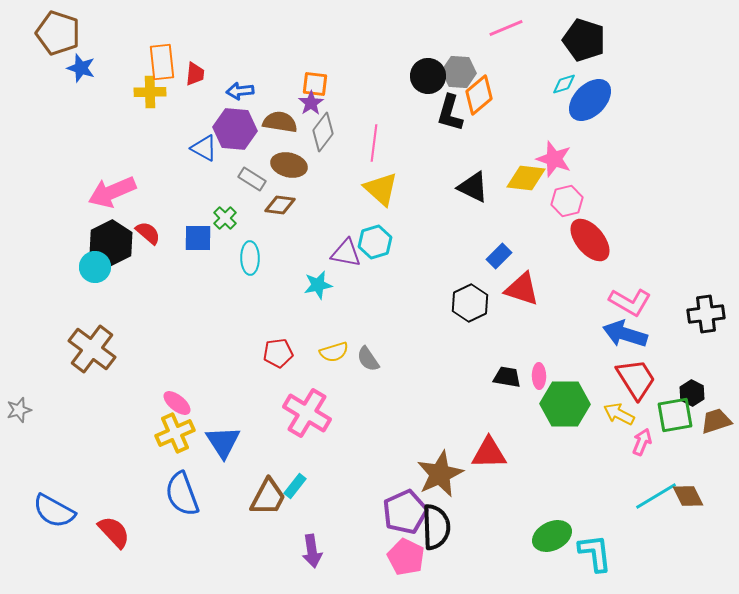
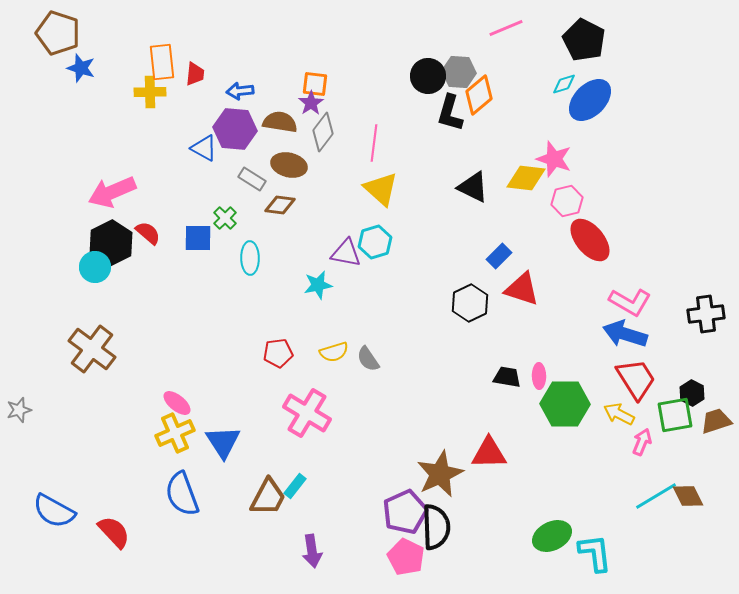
black pentagon at (584, 40): rotated 9 degrees clockwise
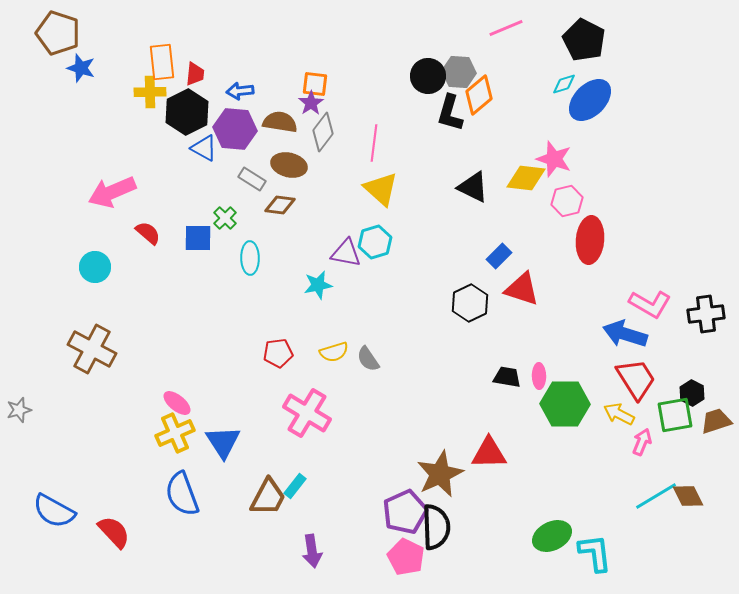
red ellipse at (590, 240): rotated 45 degrees clockwise
black hexagon at (111, 243): moved 76 px right, 131 px up
pink L-shape at (630, 302): moved 20 px right, 2 px down
brown cross at (92, 349): rotated 9 degrees counterclockwise
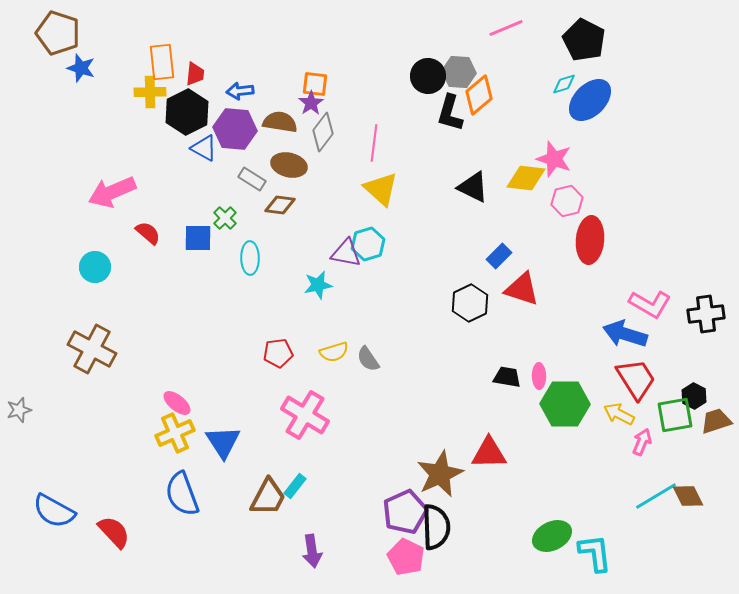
cyan hexagon at (375, 242): moved 7 px left, 2 px down
black hexagon at (692, 393): moved 2 px right, 3 px down
pink cross at (307, 413): moved 2 px left, 2 px down
